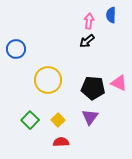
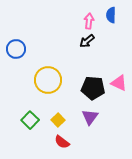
red semicircle: moved 1 px right; rotated 140 degrees counterclockwise
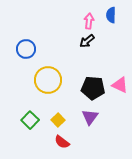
blue circle: moved 10 px right
pink triangle: moved 1 px right, 2 px down
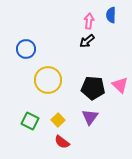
pink triangle: rotated 18 degrees clockwise
green square: moved 1 px down; rotated 18 degrees counterclockwise
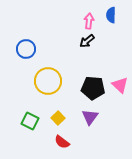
yellow circle: moved 1 px down
yellow square: moved 2 px up
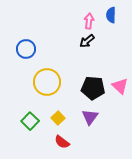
yellow circle: moved 1 px left, 1 px down
pink triangle: moved 1 px down
green square: rotated 18 degrees clockwise
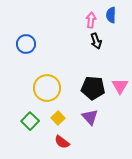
pink arrow: moved 2 px right, 1 px up
black arrow: moved 9 px right; rotated 70 degrees counterclockwise
blue circle: moved 5 px up
yellow circle: moved 6 px down
pink triangle: rotated 18 degrees clockwise
purple triangle: rotated 18 degrees counterclockwise
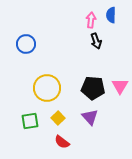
green square: rotated 36 degrees clockwise
